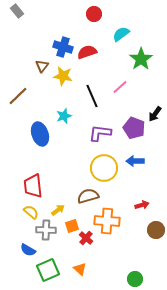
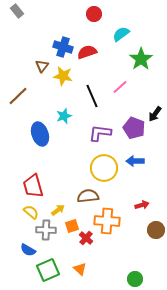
red trapezoid: rotated 10 degrees counterclockwise
brown semicircle: rotated 10 degrees clockwise
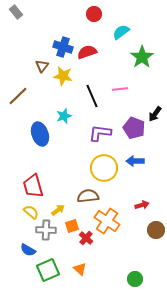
gray rectangle: moved 1 px left, 1 px down
cyan semicircle: moved 2 px up
green star: moved 1 px right, 2 px up
pink line: moved 2 px down; rotated 35 degrees clockwise
orange cross: rotated 30 degrees clockwise
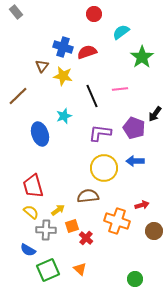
orange cross: moved 10 px right; rotated 15 degrees counterclockwise
brown circle: moved 2 px left, 1 px down
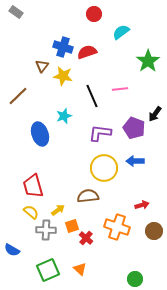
gray rectangle: rotated 16 degrees counterclockwise
green star: moved 6 px right, 4 px down
orange cross: moved 6 px down
blue semicircle: moved 16 px left
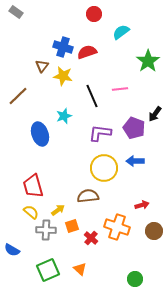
red cross: moved 5 px right
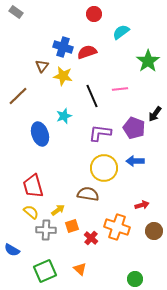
brown semicircle: moved 2 px up; rotated 15 degrees clockwise
green square: moved 3 px left, 1 px down
